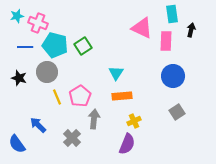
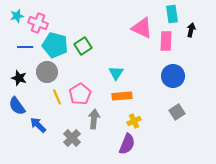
pink pentagon: moved 2 px up
blue semicircle: moved 38 px up
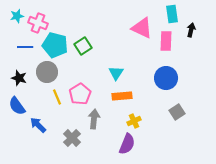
blue circle: moved 7 px left, 2 px down
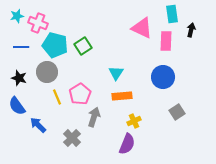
blue line: moved 4 px left
blue circle: moved 3 px left, 1 px up
gray arrow: moved 2 px up; rotated 12 degrees clockwise
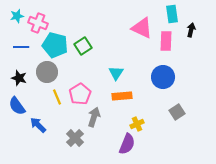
yellow cross: moved 3 px right, 3 px down
gray cross: moved 3 px right
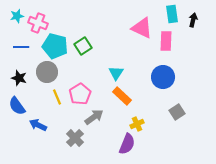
black arrow: moved 2 px right, 10 px up
cyan pentagon: moved 1 px down
orange rectangle: rotated 48 degrees clockwise
gray arrow: rotated 36 degrees clockwise
blue arrow: rotated 18 degrees counterclockwise
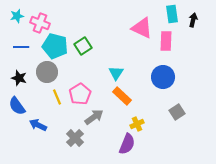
pink cross: moved 2 px right
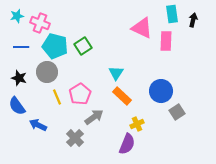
blue circle: moved 2 px left, 14 px down
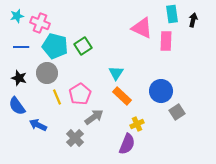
gray circle: moved 1 px down
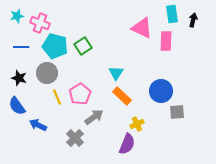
gray square: rotated 28 degrees clockwise
